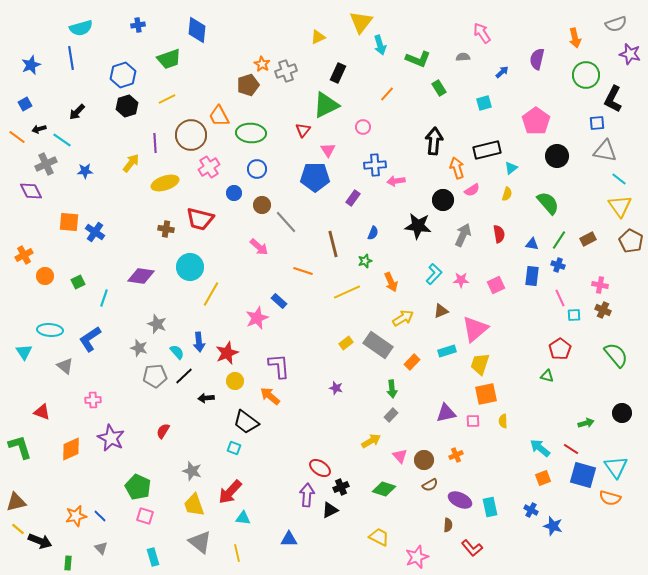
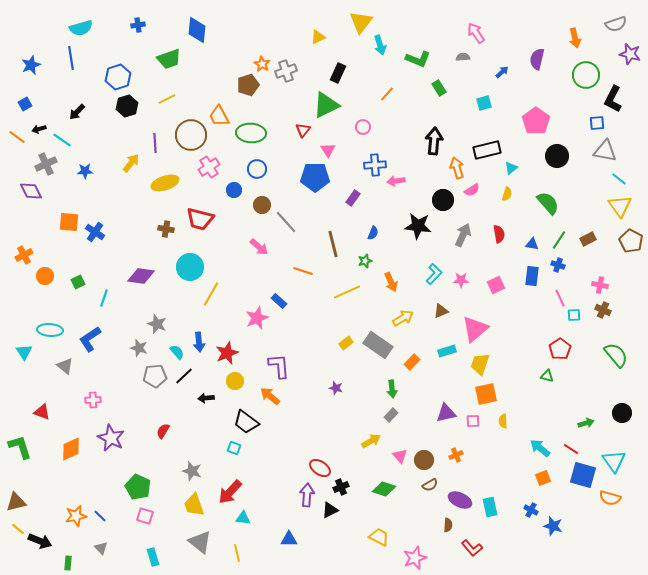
pink arrow at (482, 33): moved 6 px left
blue hexagon at (123, 75): moved 5 px left, 2 px down
blue circle at (234, 193): moved 3 px up
cyan triangle at (616, 467): moved 2 px left, 6 px up
pink star at (417, 557): moved 2 px left, 1 px down
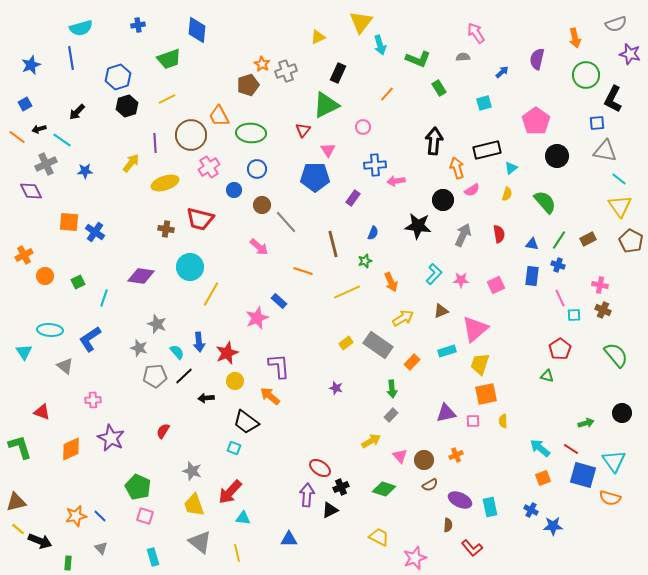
green semicircle at (548, 203): moved 3 px left, 1 px up
blue star at (553, 526): rotated 18 degrees counterclockwise
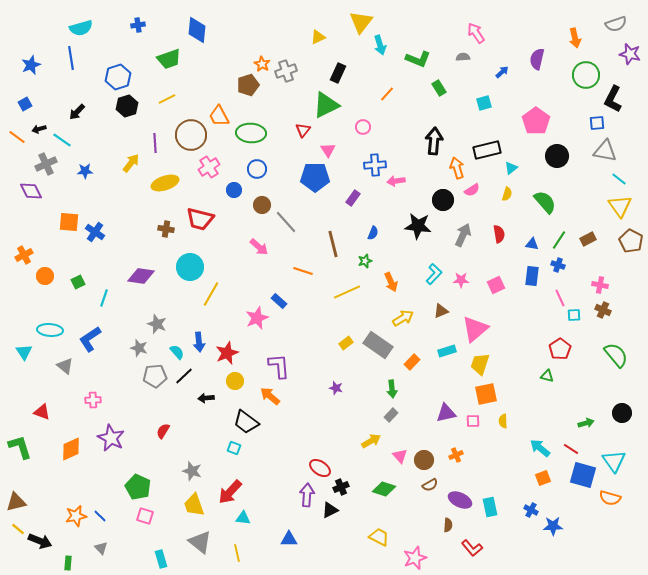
cyan rectangle at (153, 557): moved 8 px right, 2 px down
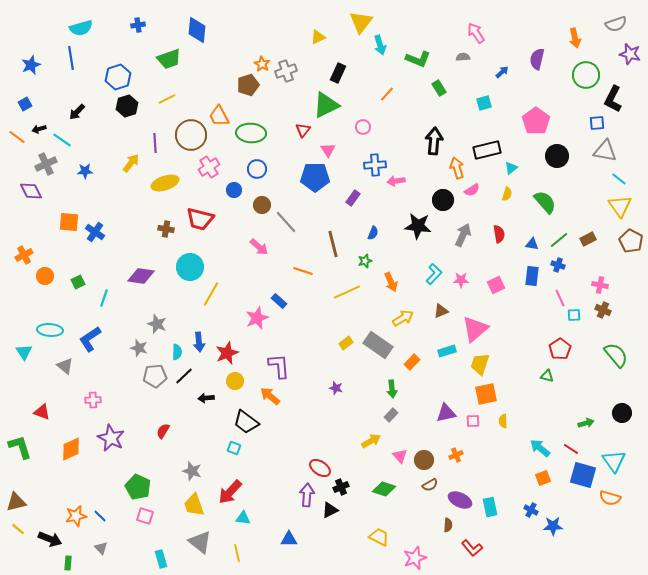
green line at (559, 240): rotated 18 degrees clockwise
cyan semicircle at (177, 352): rotated 42 degrees clockwise
black arrow at (40, 541): moved 10 px right, 2 px up
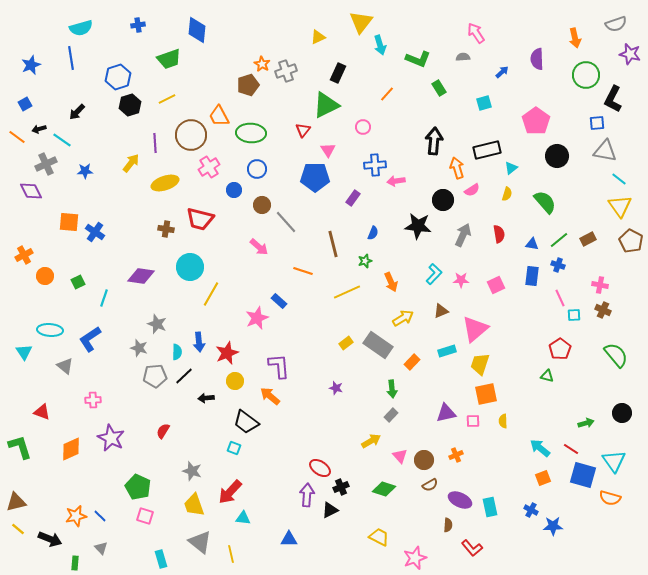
purple semicircle at (537, 59): rotated 15 degrees counterclockwise
black hexagon at (127, 106): moved 3 px right, 1 px up
yellow line at (237, 553): moved 6 px left, 1 px down
green rectangle at (68, 563): moved 7 px right
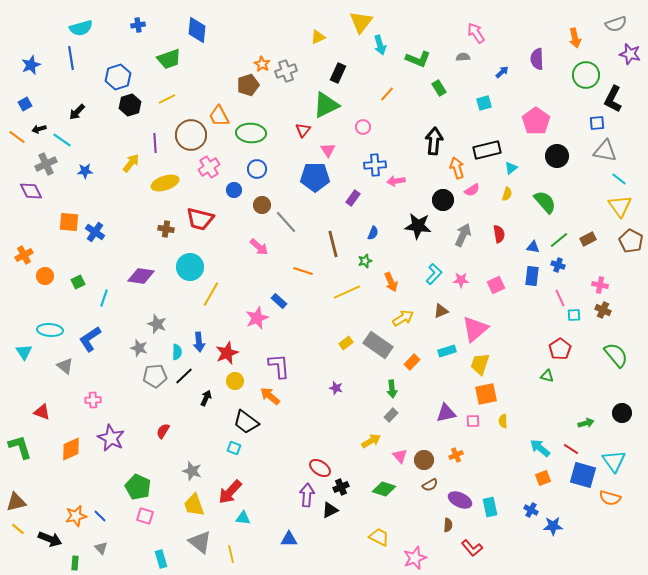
blue triangle at (532, 244): moved 1 px right, 3 px down
black arrow at (206, 398): rotated 119 degrees clockwise
